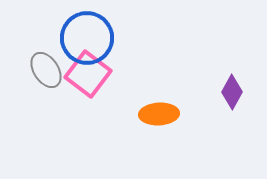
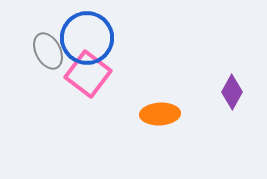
gray ellipse: moved 2 px right, 19 px up; rotated 6 degrees clockwise
orange ellipse: moved 1 px right
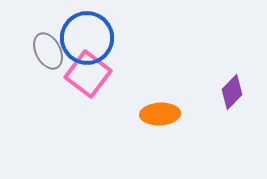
purple diamond: rotated 16 degrees clockwise
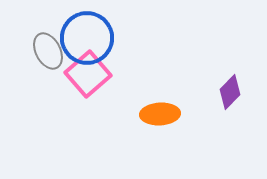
pink square: rotated 12 degrees clockwise
purple diamond: moved 2 px left
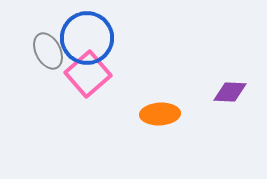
purple diamond: rotated 48 degrees clockwise
